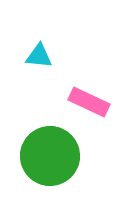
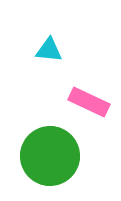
cyan triangle: moved 10 px right, 6 px up
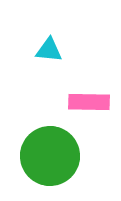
pink rectangle: rotated 24 degrees counterclockwise
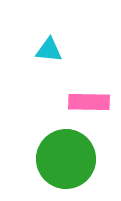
green circle: moved 16 px right, 3 px down
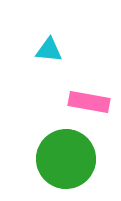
pink rectangle: rotated 9 degrees clockwise
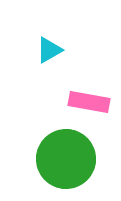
cyan triangle: rotated 36 degrees counterclockwise
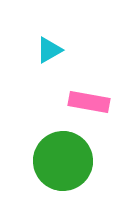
green circle: moved 3 px left, 2 px down
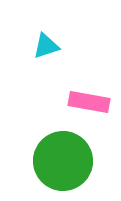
cyan triangle: moved 3 px left, 4 px up; rotated 12 degrees clockwise
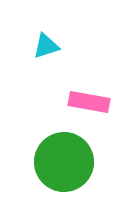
green circle: moved 1 px right, 1 px down
